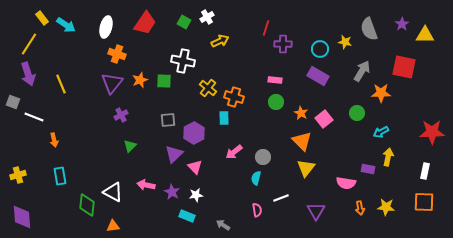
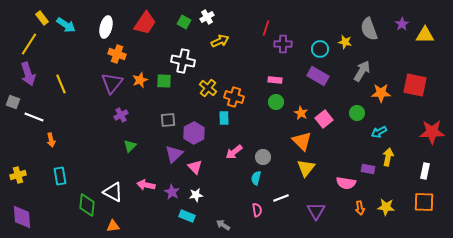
red square at (404, 67): moved 11 px right, 18 px down
cyan arrow at (381, 132): moved 2 px left
orange arrow at (54, 140): moved 3 px left
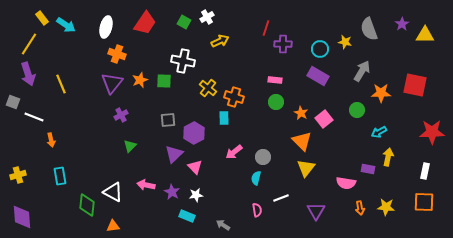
green circle at (357, 113): moved 3 px up
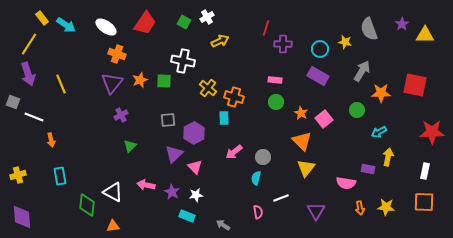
white ellipse at (106, 27): rotated 70 degrees counterclockwise
pink semicircle at (257, 210): moved 1 px right, 2 px down
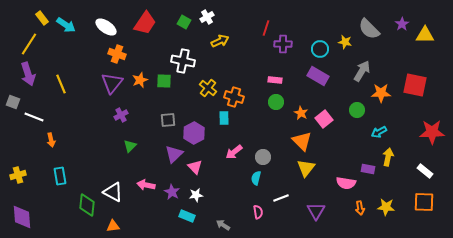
gray semicircle at (369, 29): rotated 25 degrees counterclockwise
white rectangle at (425, 171): rotated 63 degrees counterclockwise
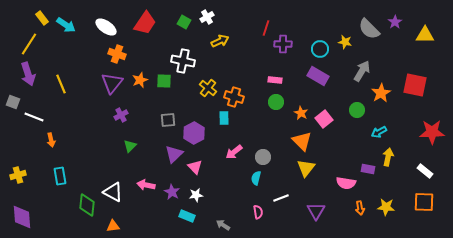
purple star at (402, 24): moved 7 px left, 2 px up
orange star at (381, 93): rotated 30 degrees counterclockwise
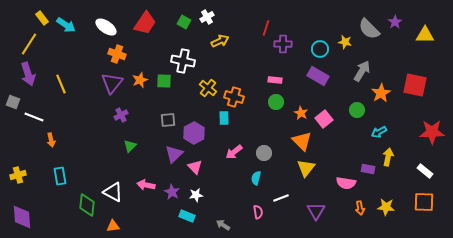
gray circle at (263, 157): moved 1 px right, 4 px up
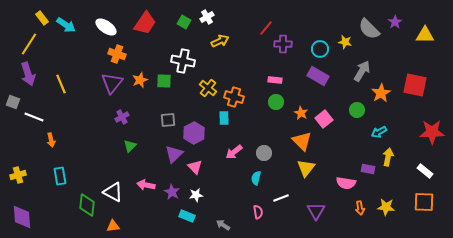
red line at (266, 28): rotated 21 degrees clockwise
purple cross at (121, 115): moved 1 px right, 2 px down
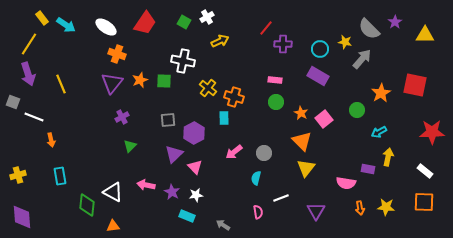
gray arrow at (362, 71): moved 12 px up; rotated 10 degrees clockwise
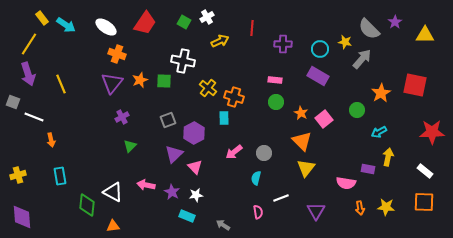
red line at (266, 28): moved 14 px left; rotated 35 degrees counterclockwise
gray square at (168, 120): rotated 14 degrees counterclockwise
